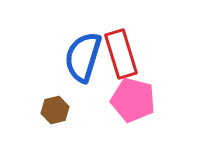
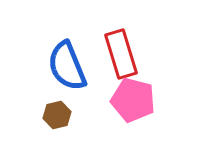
blue semicircle: moved 16 px left, 9 px down; rotated 39 degrees counterclockwise
brown hexagon: moved 2 px right, 5 px down
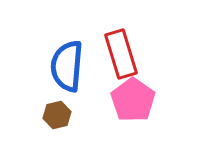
blue semicircle: rotated 27 degrees clockwise
pink pentagon: rotated 21 degrees clockwise
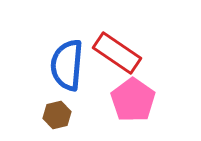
red rectangle: moved 4 px left, 1 px up; rotated 39 degrees counterclockwise
blue semicircle: moved 1 px up
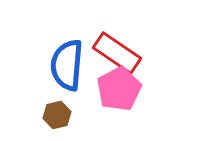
pink pentagon: moved 14 px left, 11 px up; rotated 9 degrees clockwise
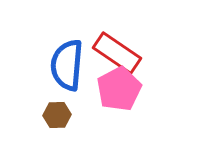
brown hexagon: rotated 12 degrees clockwise
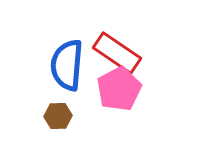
brown hexagon: moved 1 px right, 1 px down
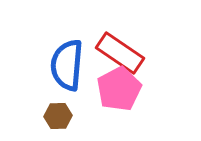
red rectangle: moved 3 px right
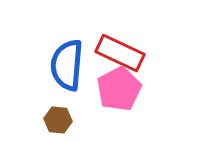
red rectangle: rotated 9 degrees counterclockwise
brown hexagon: moved 4 px down; rotated 8 degrees clockwise
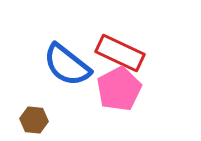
blue semicircle: rotated 57 degrees counterclockwise
brown hexagon: moved 24 px left
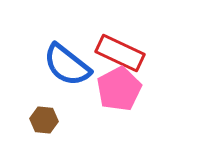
brown hexagon: moved 10 px right
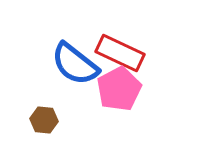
blue semicircle: moved 8 px right, 1 px up
